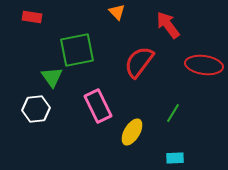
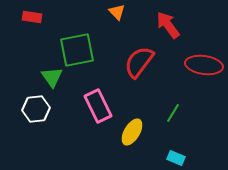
cyan rectangle: moved 1 px right; rotated 24 degrees clockwise
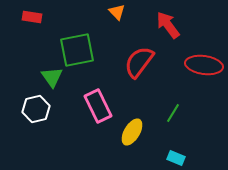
white hexagon: rotated 8 degrees counterclockwise
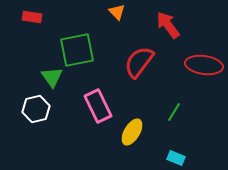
green line: moved 1 px right, 1 px up
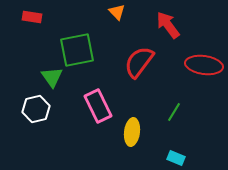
yellow ellipse: rotated 24 degrees counterclockwise
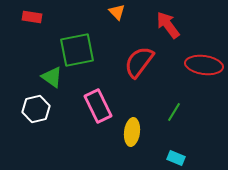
green triangle: rotated 20 degrees counterclockwise
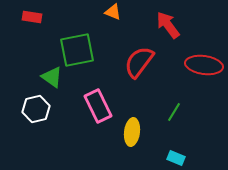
orange triangle: moved 4 px left; rotated 24 degrees counterclockwise
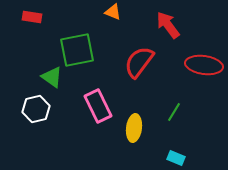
yellow ellipse: moved 2 px right, 4 px up
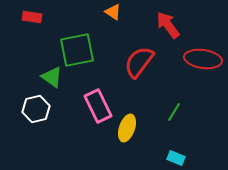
orange triangle: rotated 12 degrees clockwise
red ellipse: moved 1 px left, 6 px up
yellow ellipse: moved 7 px left; rotated 12 degrees clockwise
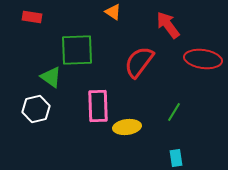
green square: rotated 9 degrees clockwise
green triangle: moved 1 px left
pink rectangle: rotated 24 degrees clockwise
yellow ellipse: moved 1 px up; rotated 64 degrees clockwise
cyan rectangle: rotated 60 degrees clockwise
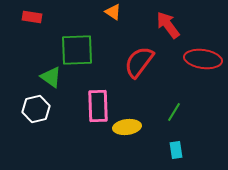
cyan rectangle: moved 8 px up
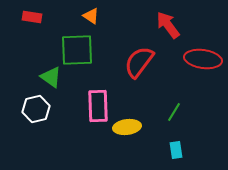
orange triangle: moved 22 px left, 4 px down
